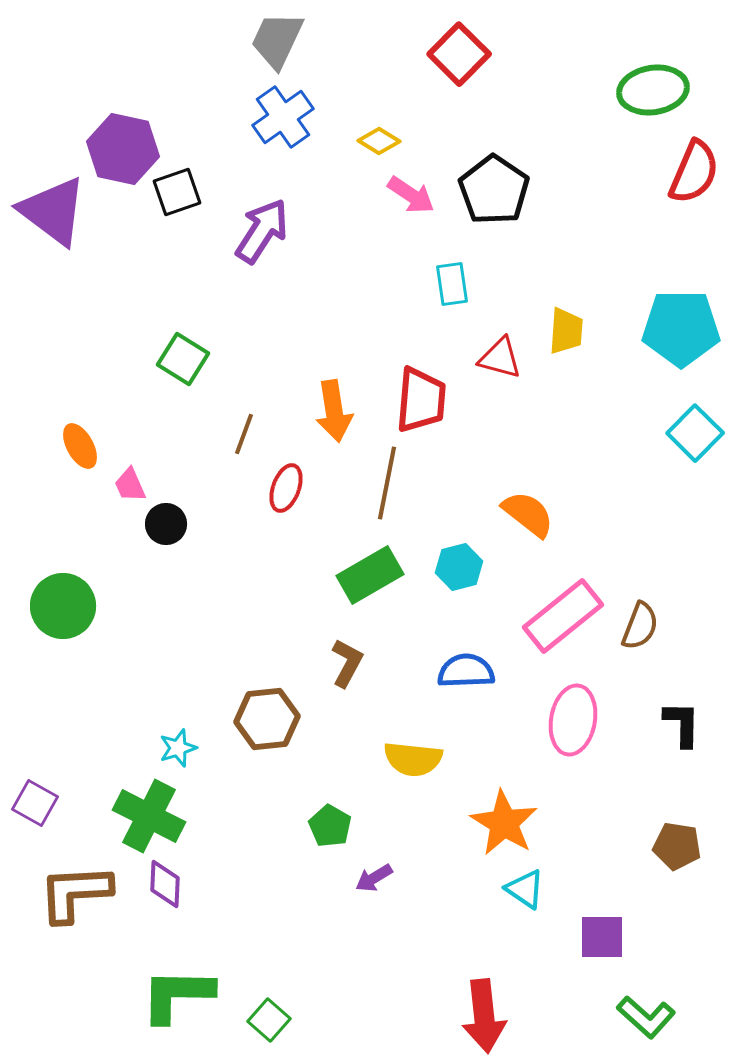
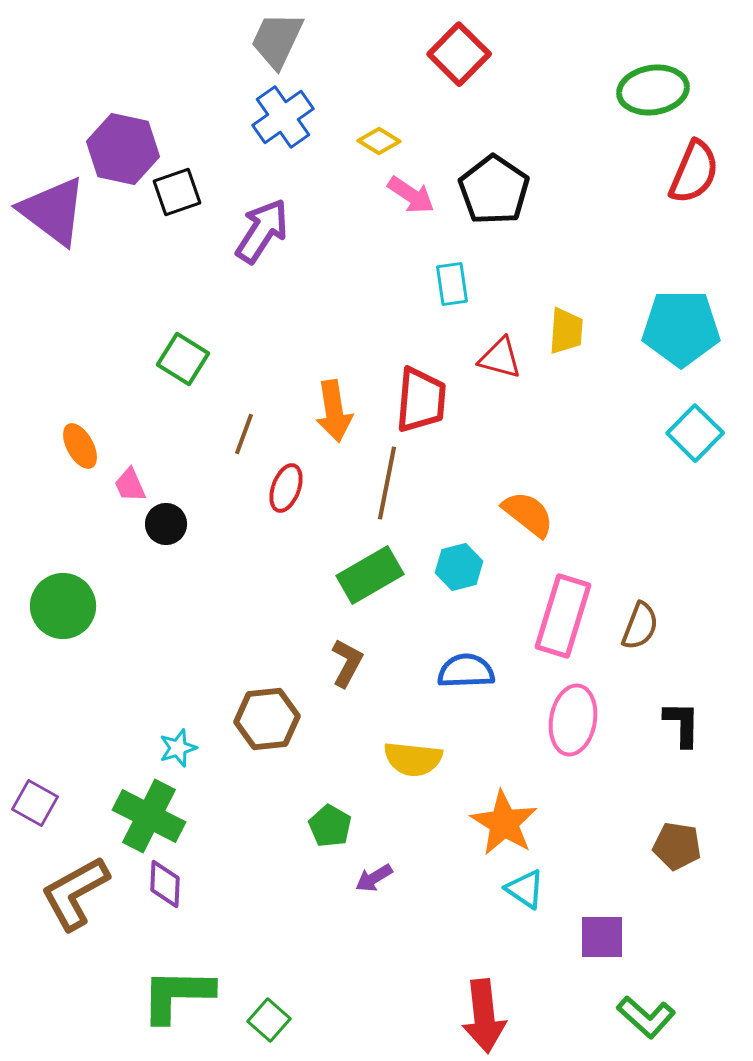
pink rectangle at (563, 616): rotated 34 degrees counterclockwise
brown L-shape at (75, 893): rotated 26 degrees counterclockwise
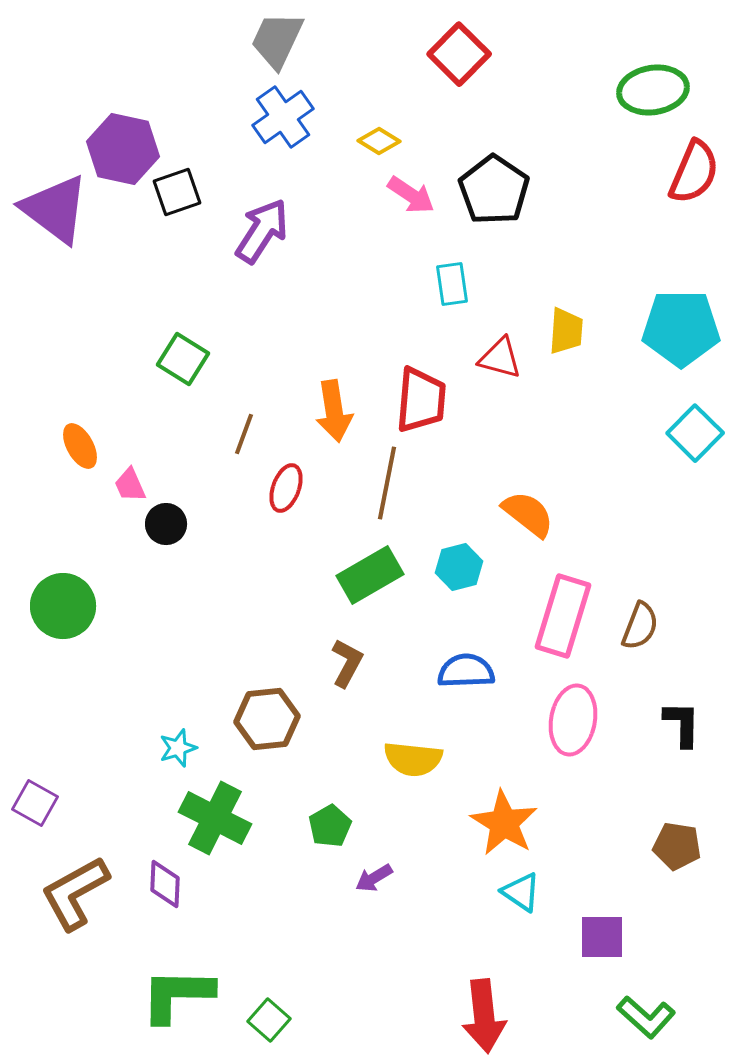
purple triangle at (53, 211): moved 2 px right, 2 px up
green cross at (149, 816): moved 66 px right, 2 px down
green pentagon at (330, 826): rotated 12 degrees clockwise
cyan triangle at (525, 889): moved 4 px left, 3 px down
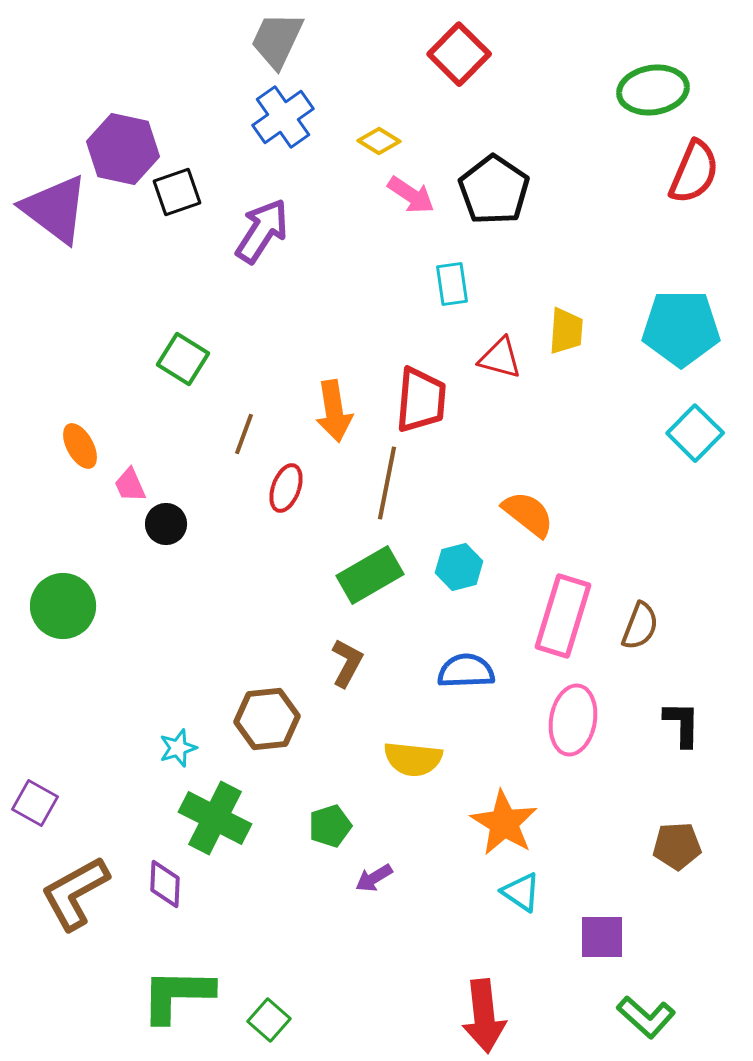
green pentagon at (330, 826): rotated 12 degrees clockwise
brown pentagon at (677, 846): rotated 12 degrees counterclockwise
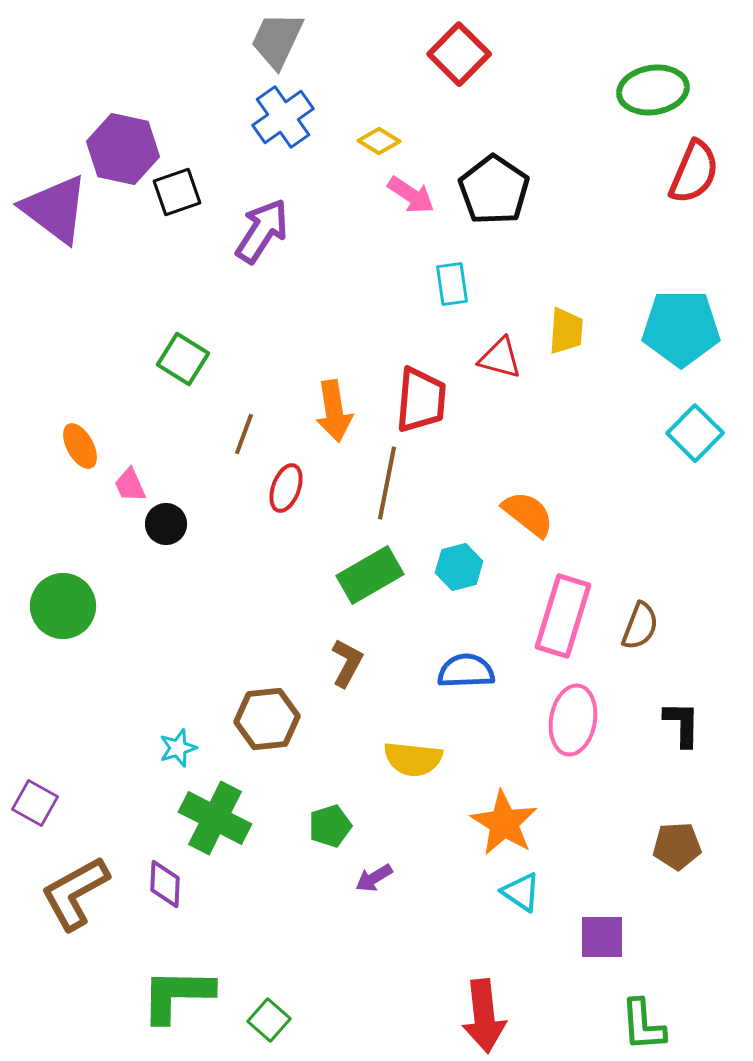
green L-shape at (646, 1017): moved 3 px left, 8 px down; rotated 44 degrees clockwise
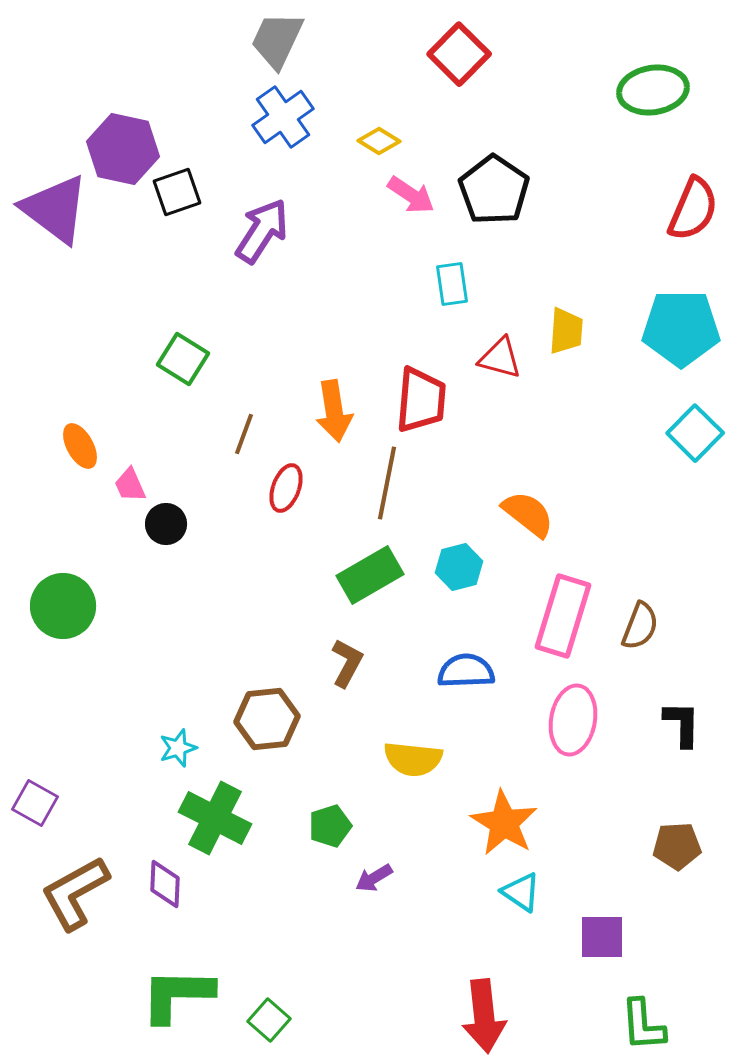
red semicircle at (694, 172): moved 1 px left, 37 px down
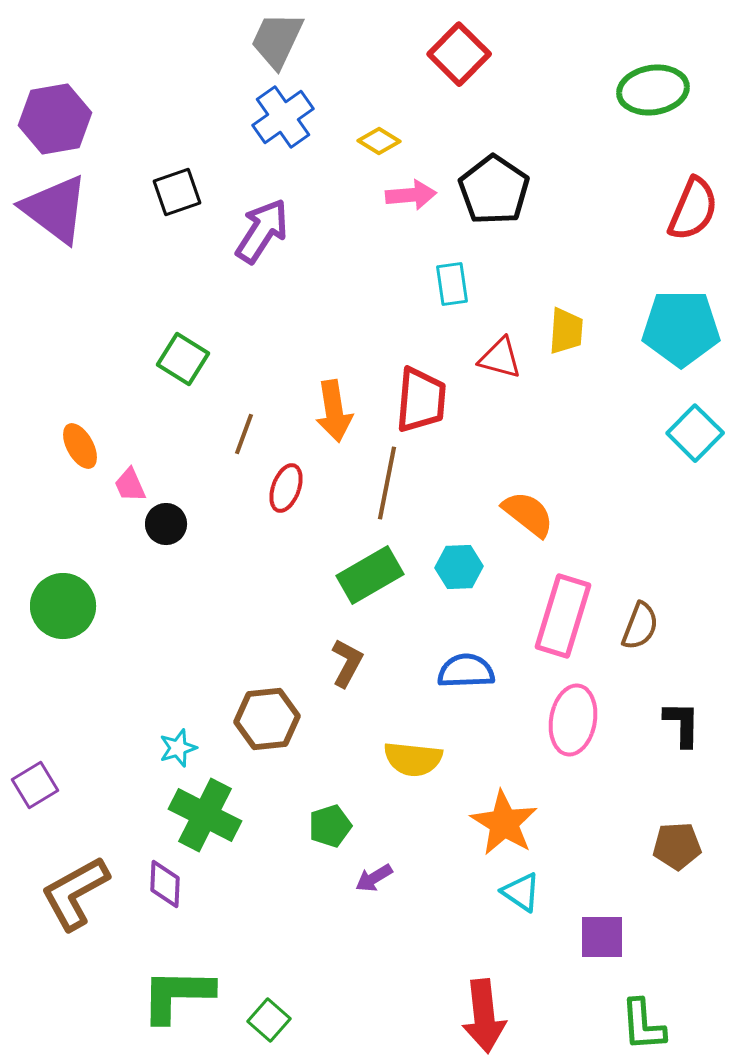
purple hexagon at (123, 149): moved 68 px left, 30 px up; rotated 22 degrees counterclockwise
pink arrow at (411, 195): rotated 39 degrees counterclockwise
cyan hexagon at (459, 567): rotated 12 degrees clockwise
purple square at (35, 803): moved 18 px up; rotated 30 degrees clockwise
green cross at (215, 818): moved 10 px left, 3 px up
